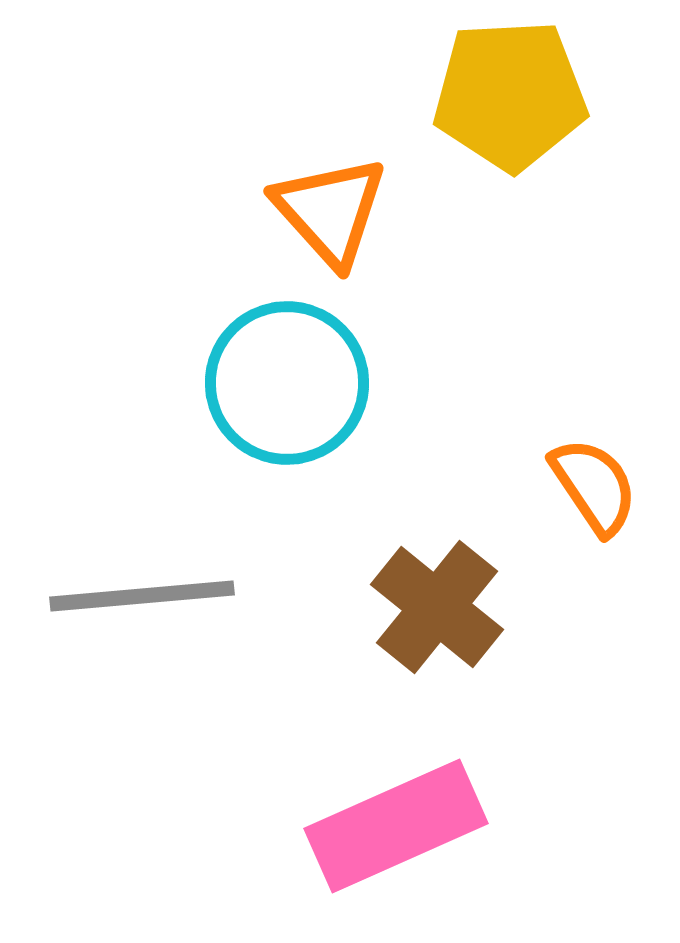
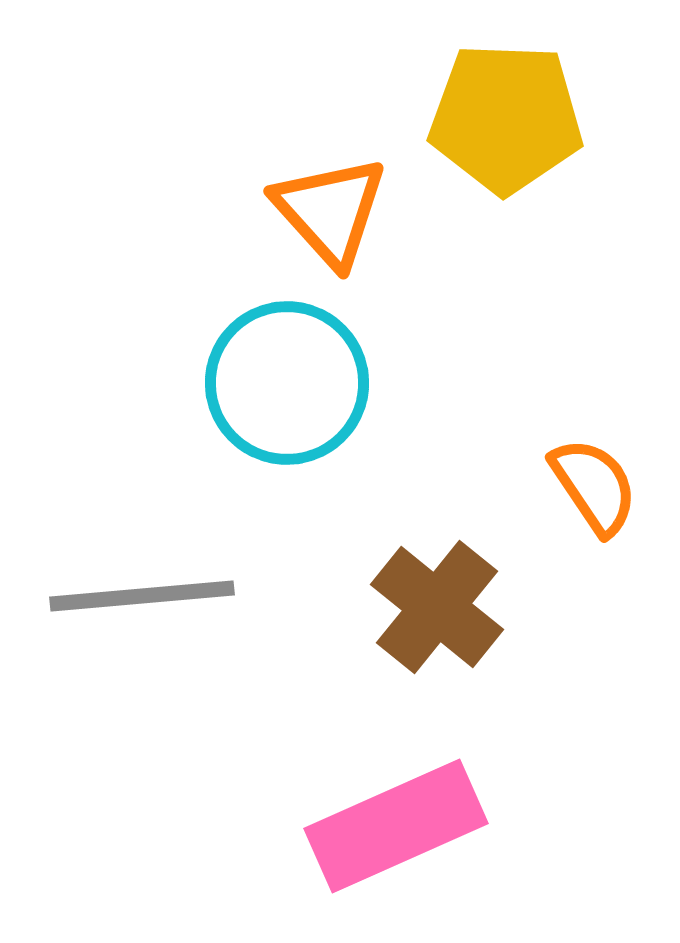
yellow pentagon: moved 4 px left, 23 px down; rotated 5 degrees clockwise
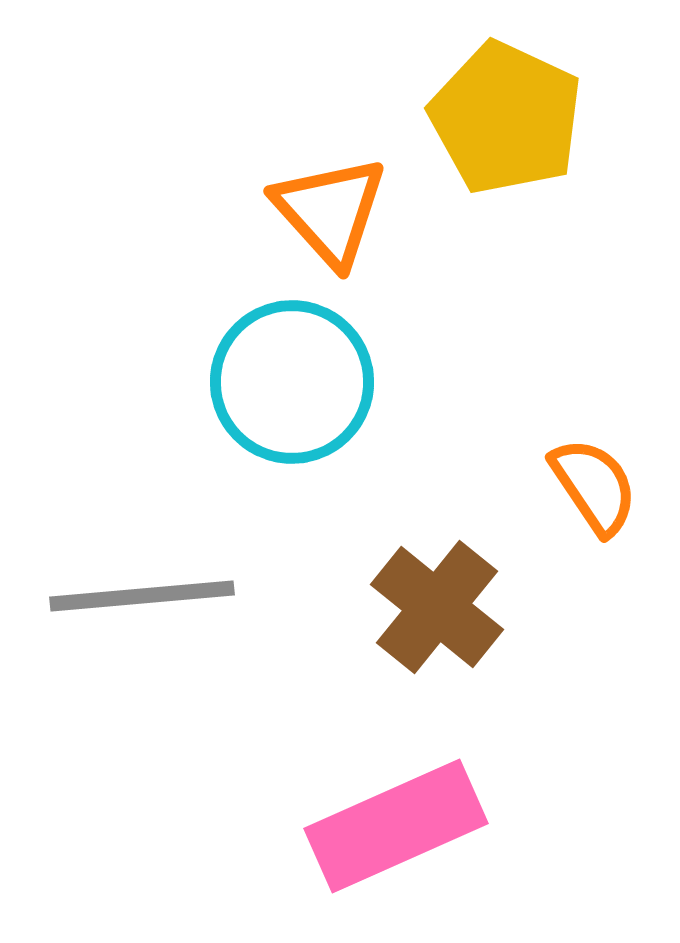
yellow pentagon: rotated 23 degrees clockwise
cyan circle: moved 5 px right, 1 px up
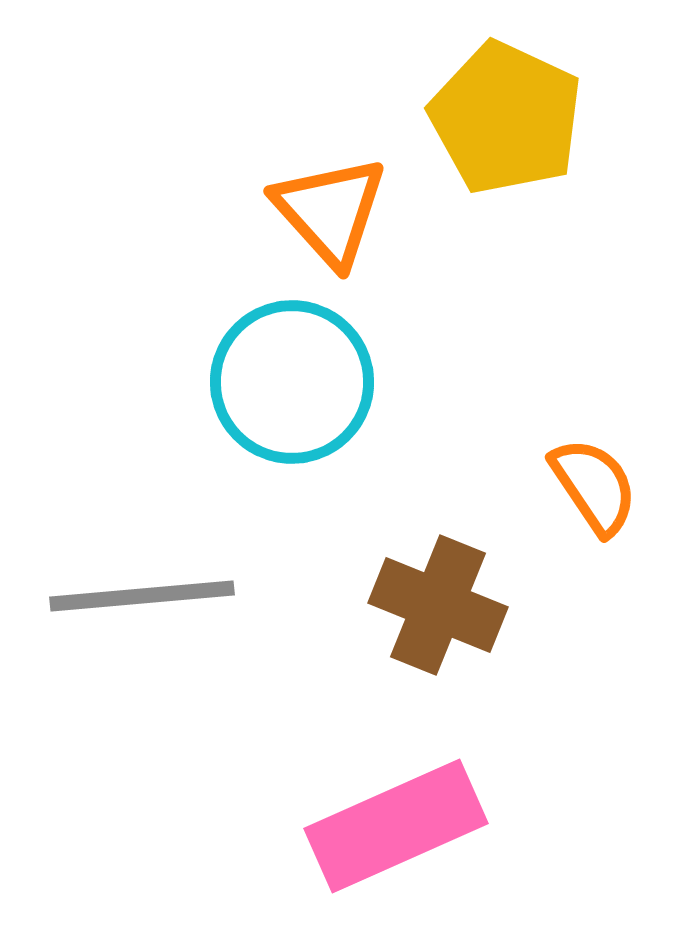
brown cross: moved 1 px right, 2 px up; rotated 17 degrees counterclockwise
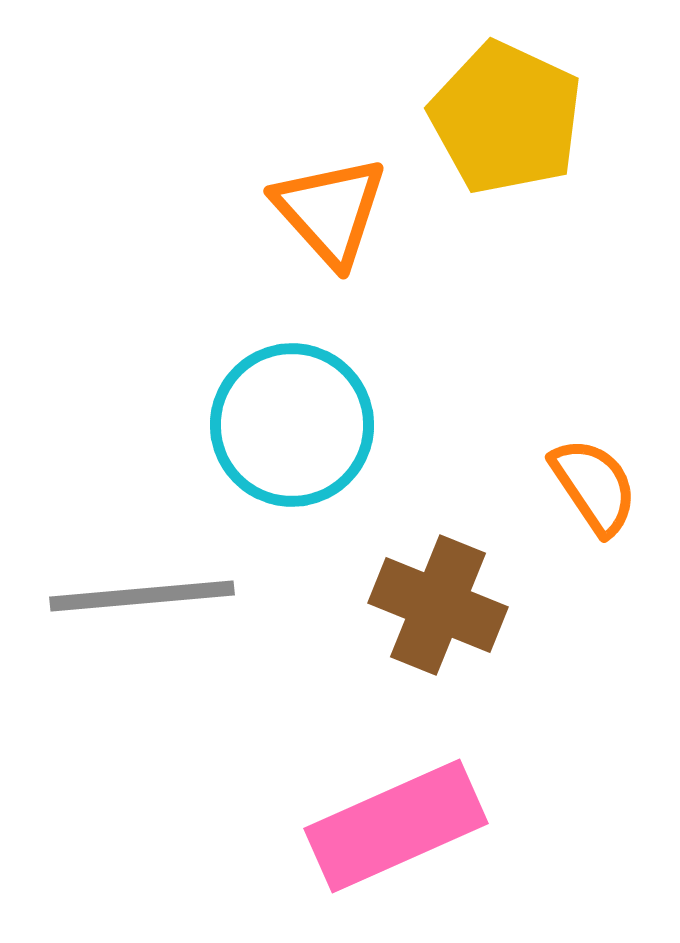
cyan circle: moved 43 px down
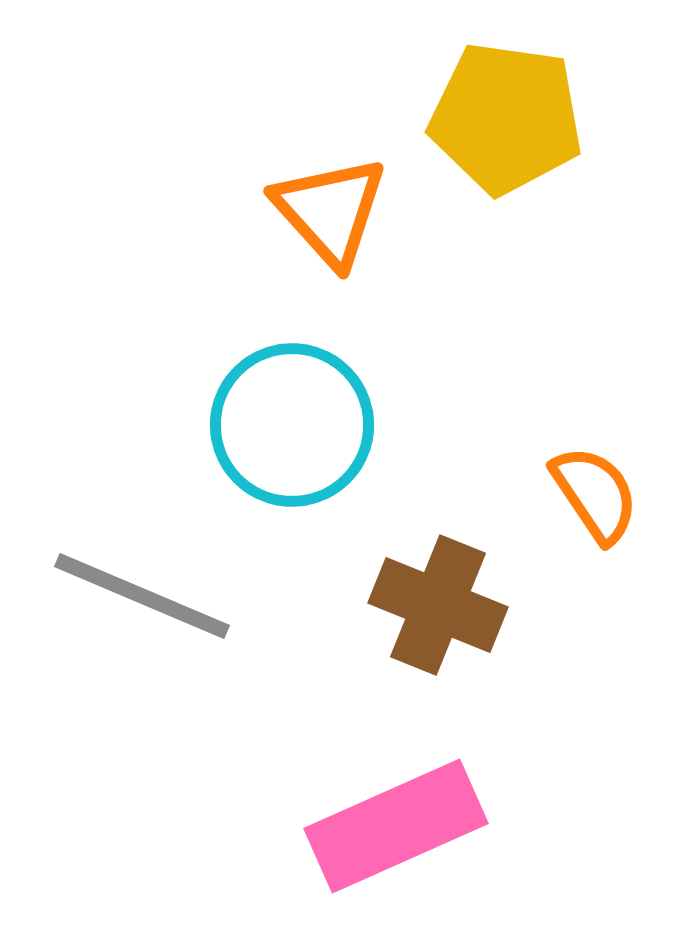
yellow pentagon: rotated 17 degrees counterclockwise
orange semicircle: moved 1 px right, 8 px down
gray line: rotated 28 degrees clockwise
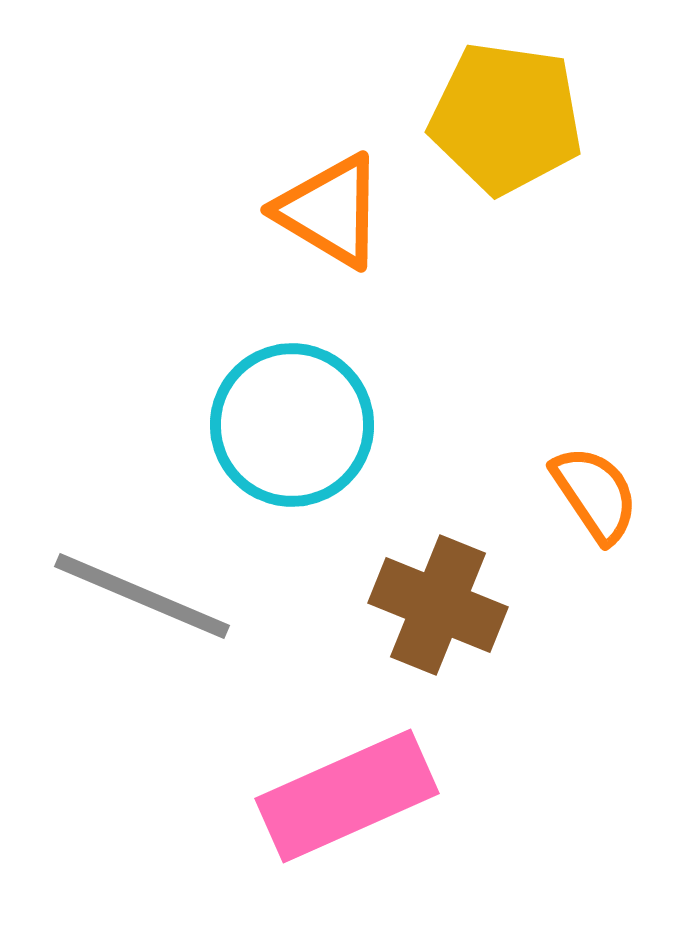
orange triangle: rotated 17 degrees counterclockwise
pink rectangle: moved 49 px left, 30 px up
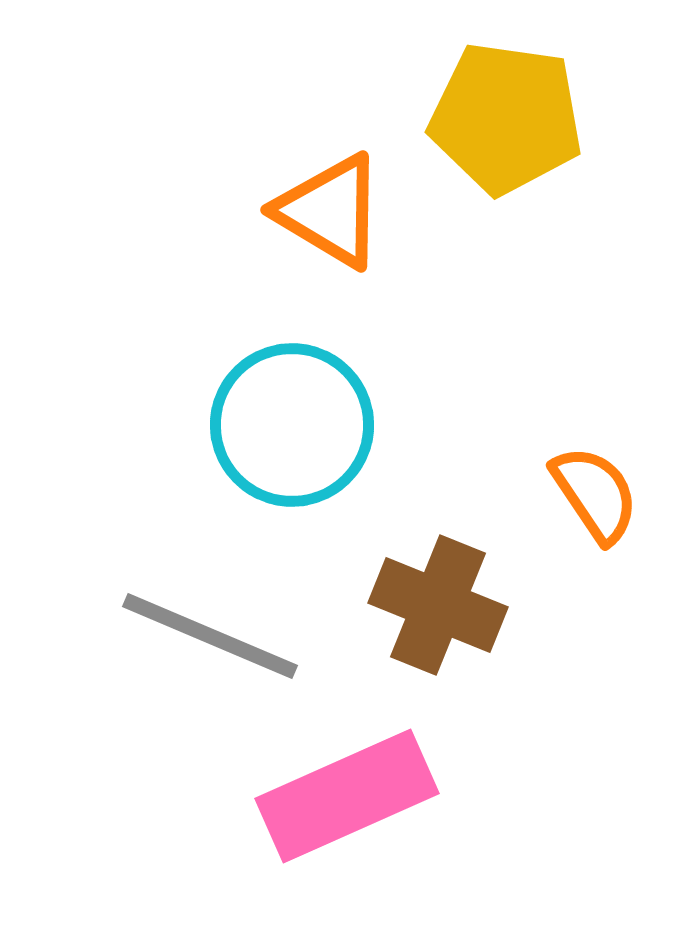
gray line: moved 68 px right, 40 px down
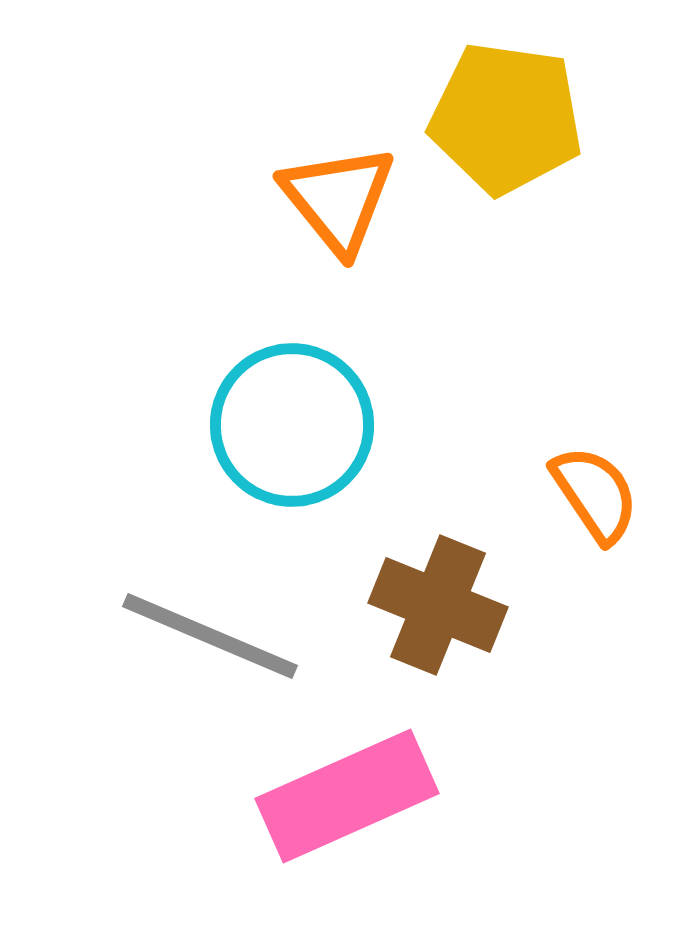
orange triangle: moved 8 px right, 12 px up; rotated 20 degrees clockwise
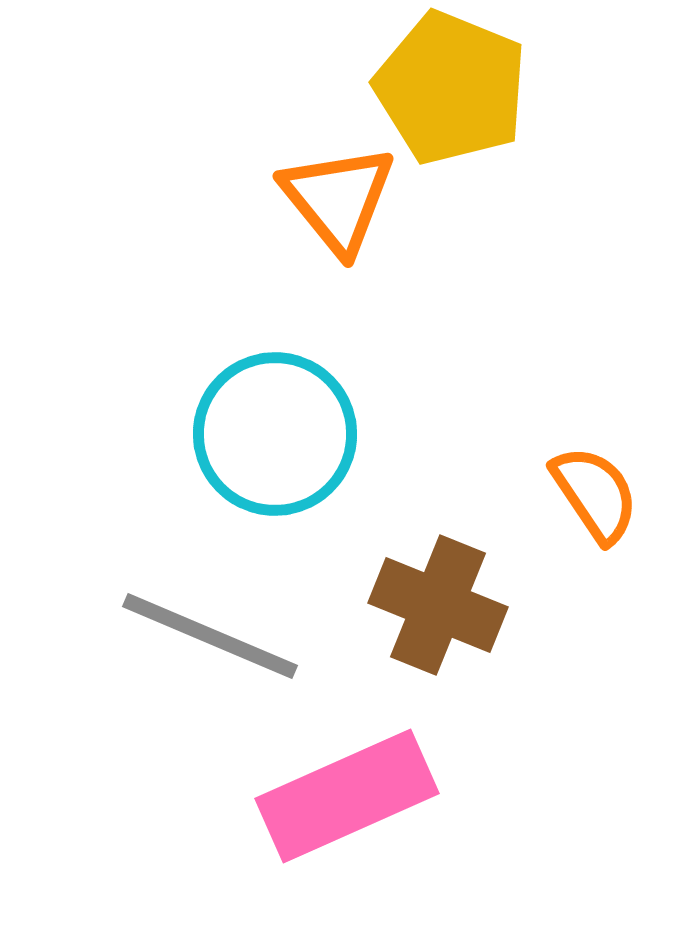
yellow pentagon: moved 55 px left, 30 px up; rotated 14 degrees clockwise
cyan circle: moved 17 px left, 9 px down
